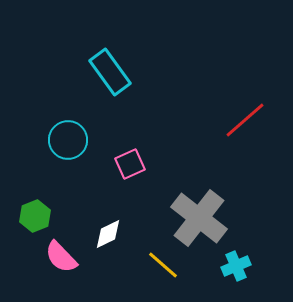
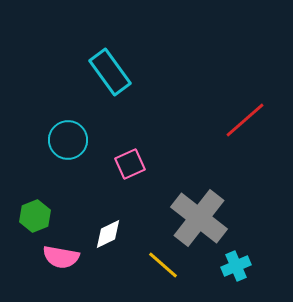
pink semicircle: rotated 36 degrees counterclockwise
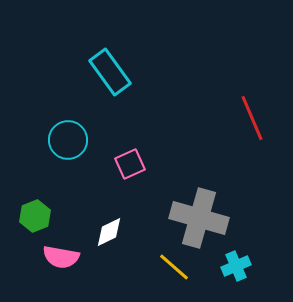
red line: moved 7 px right, 2 px up; rotated 72 degrees counterclockwise
gray cross: rotated 22 degrees counterclockwise
white diamond: moved 1 px right, 2 px up
yellow line: moved 11 px right, 2 px down
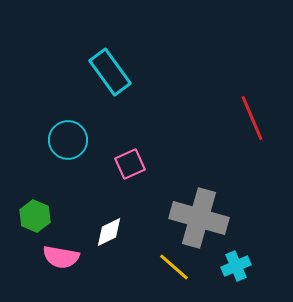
green hexagon: rotated 16 degrees counterclockwise
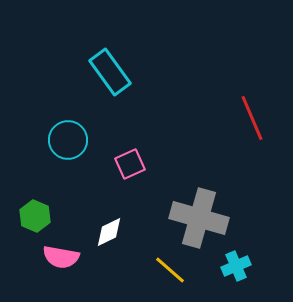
yellow line: moved 4 px left, 3 px down
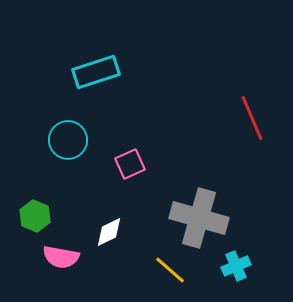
cyan rectangle: moved 14 px left; rotated 72 degrees counterclockwise
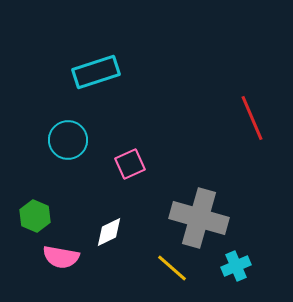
yellow line: moved 2 px right, 2 px up
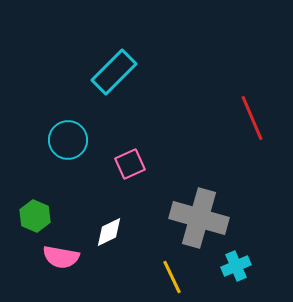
cyan rectangle: moved 18 px right; rotated 27 degrees counterclockwise
yellow line: moved 9 px down; rotated 24 degrees clockwise
